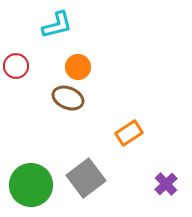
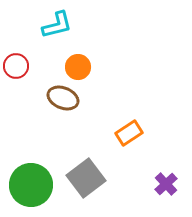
brown ellipse: moved 5 px left
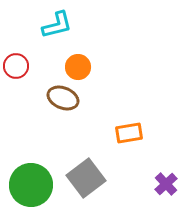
orange rectangle: rotated 24 degrees clockwise
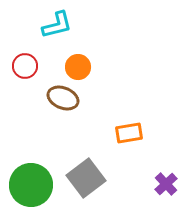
red circle: moved 9 px right
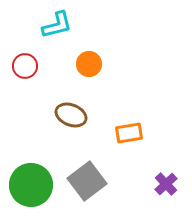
orange circle: moved 11 px right, 3 px up
brown ellipse: moved 8 px right, 17 px down
gray square: moved 1 px right, 3 px down
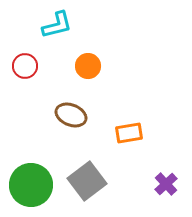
orange circle: moved 1 px left, 2 px down
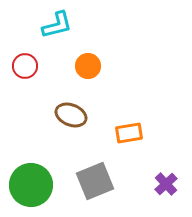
gray square: moved 8 px right; rotated 15 degrees clockwise
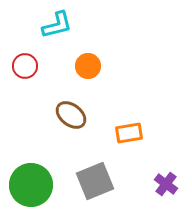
brown ellipse: rotated 16 degrees clockwise
purple cross: rotated 10 degrees counterclockwise
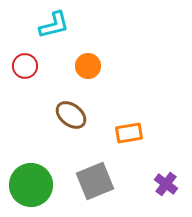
cyan L-shape: moved 3 px left
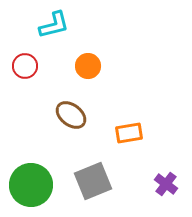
gray square: moved 2 px left
